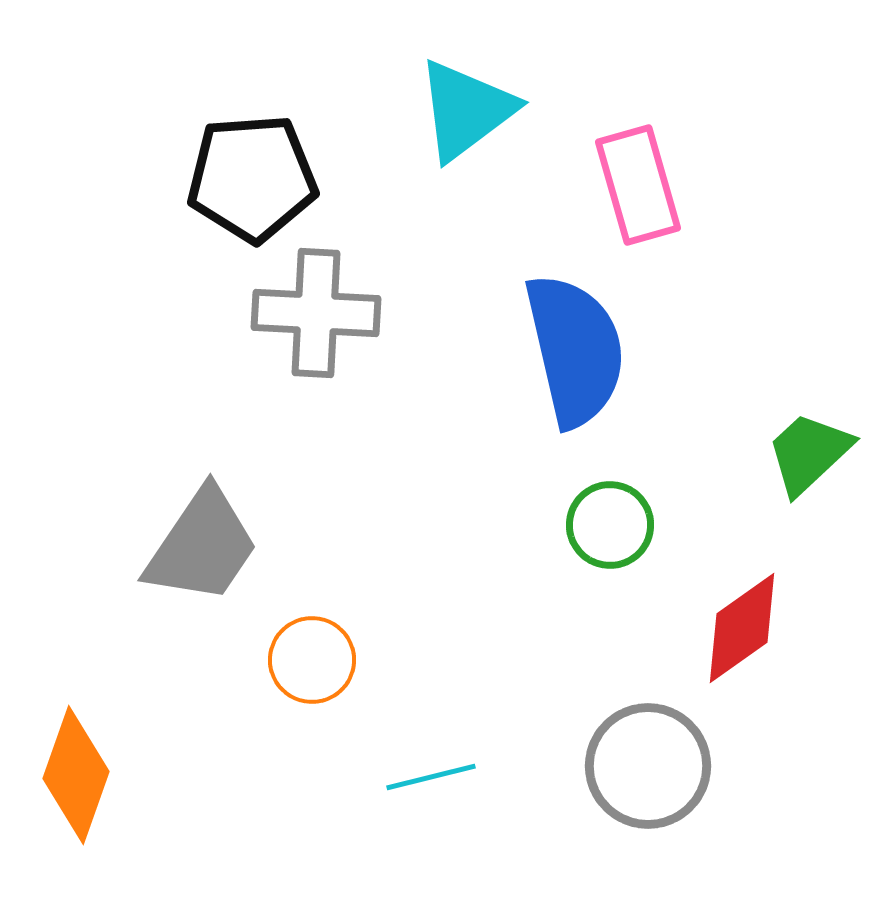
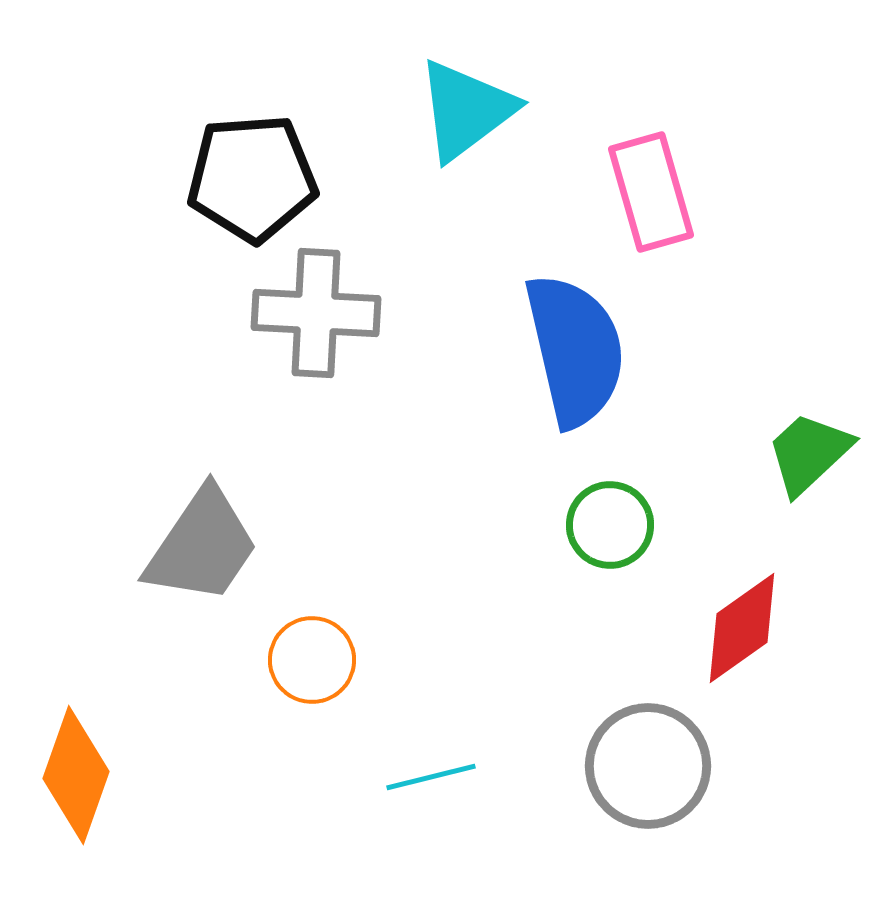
pink rectangle: moved 13 px right, 7 px down
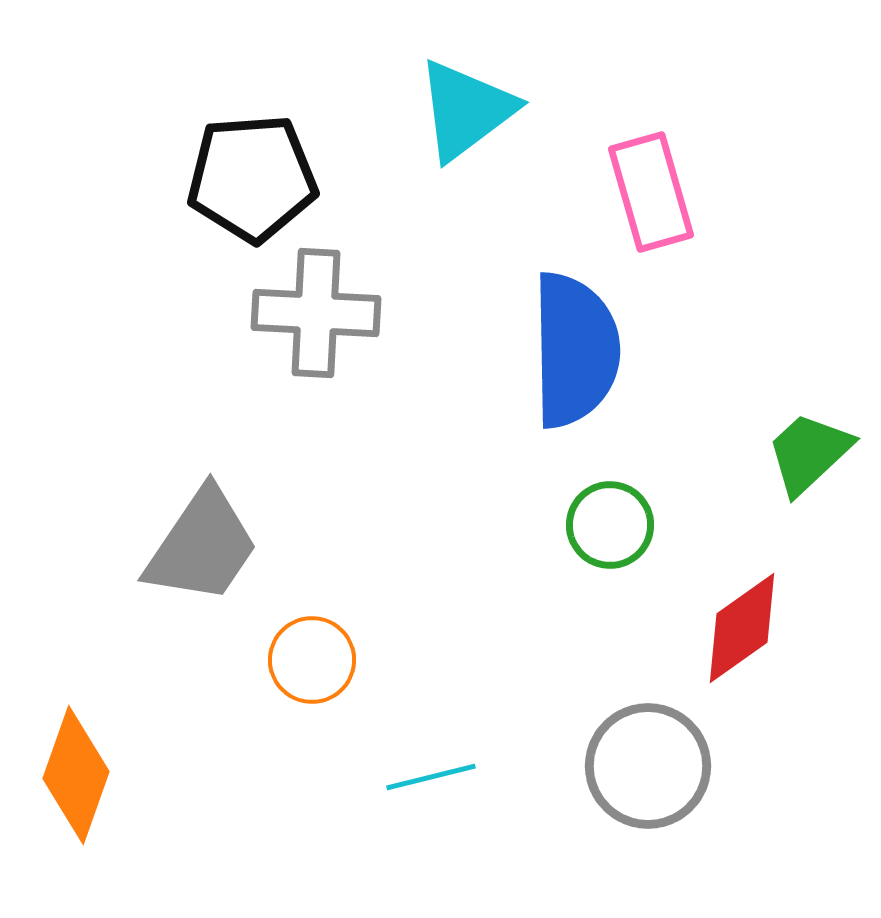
blue semicircle: rotated 12 degrees clockwise
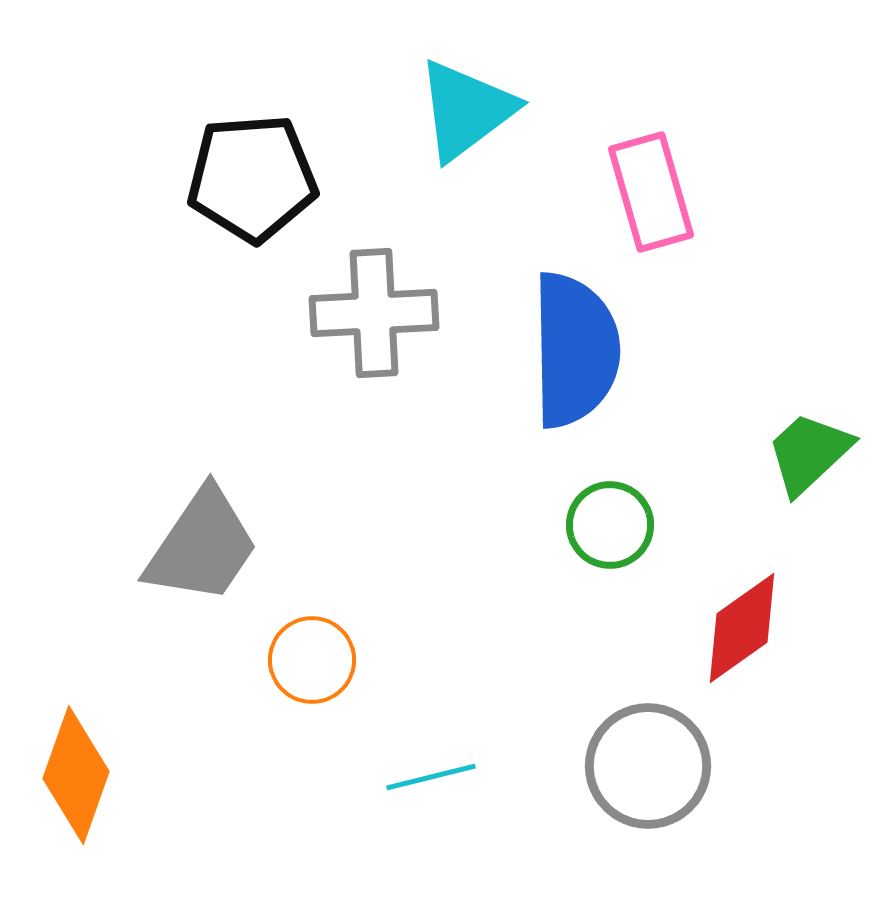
gray cross: moved 58 px right; rotated 6 degrees counterclockwise
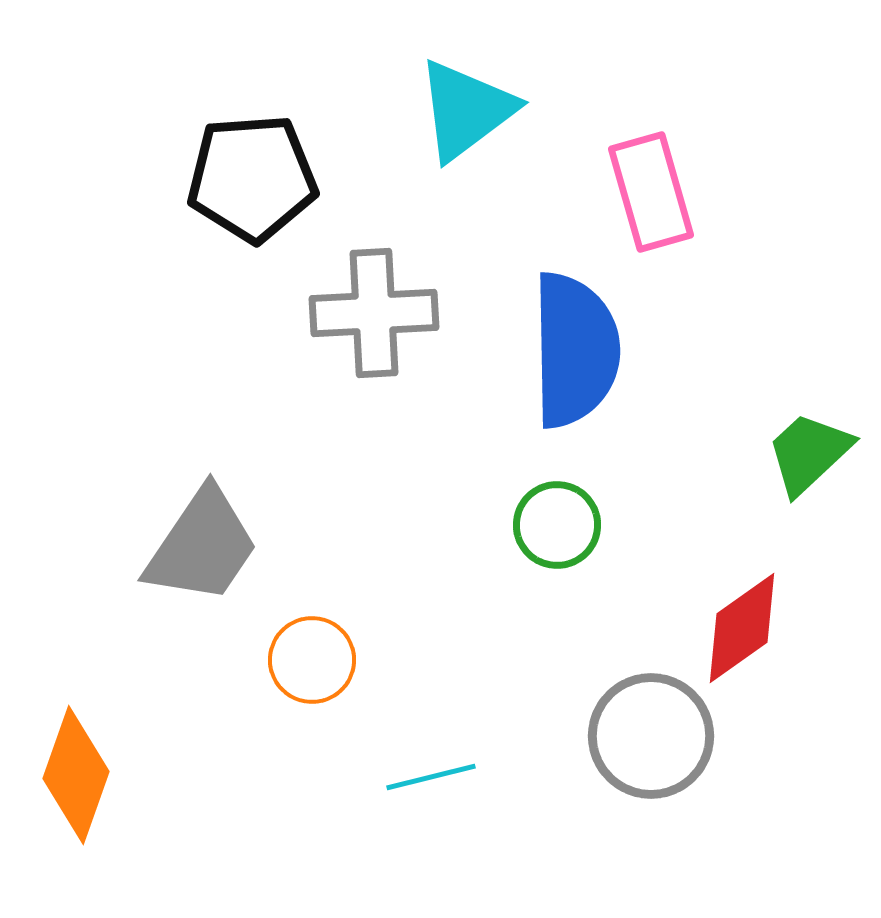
green circle: moved 53 px left
gray circle: moved 3 px right, 30 px up
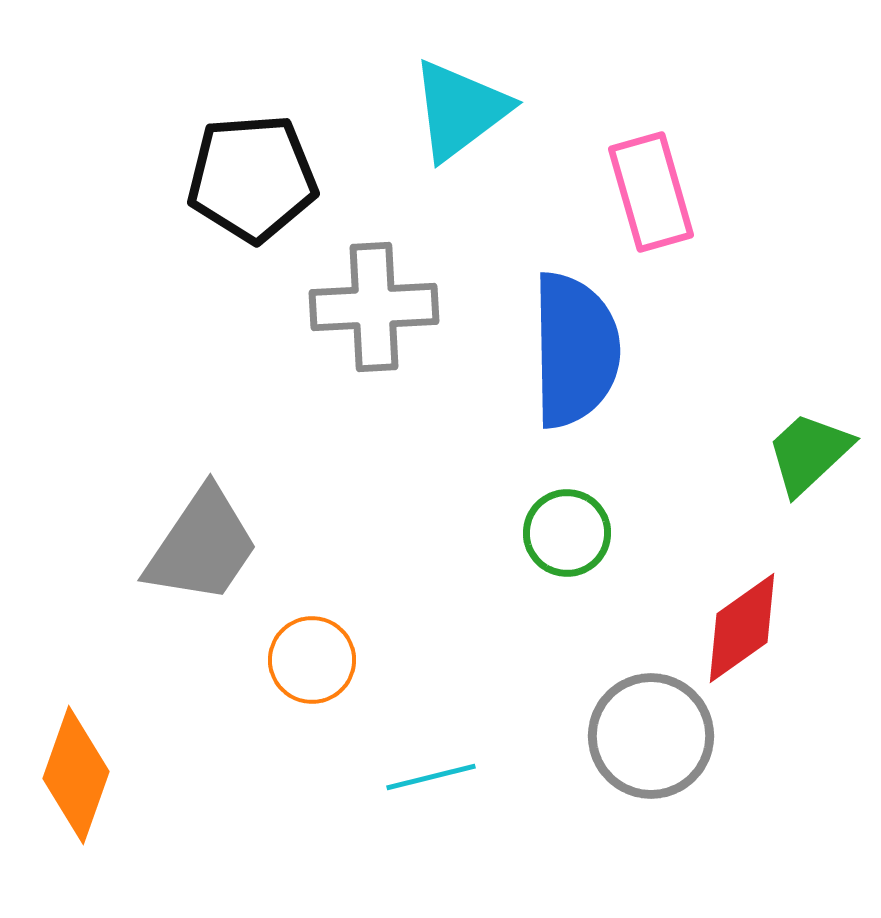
cyan triangle: moved 6 px left
gray cross: moved 6 px up
green circle: moved 10 px right, 8 px down
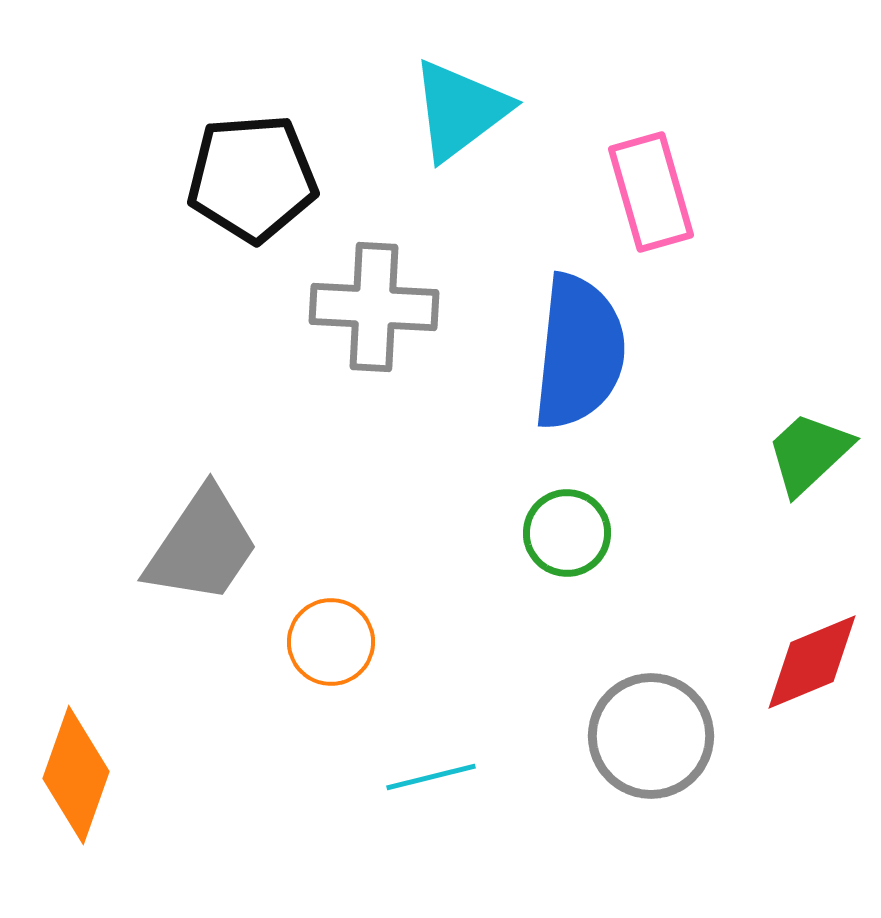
gray cross: rotated 6 degrees clockwise
blue semicircle: moved 4 px right, 2 px down; rotated 7 degrees clockwise
red diamond: moved 70 px right, 34 px down; rotated 13 degrees clockwise
orange circle: moved 19 px right, 18 px up
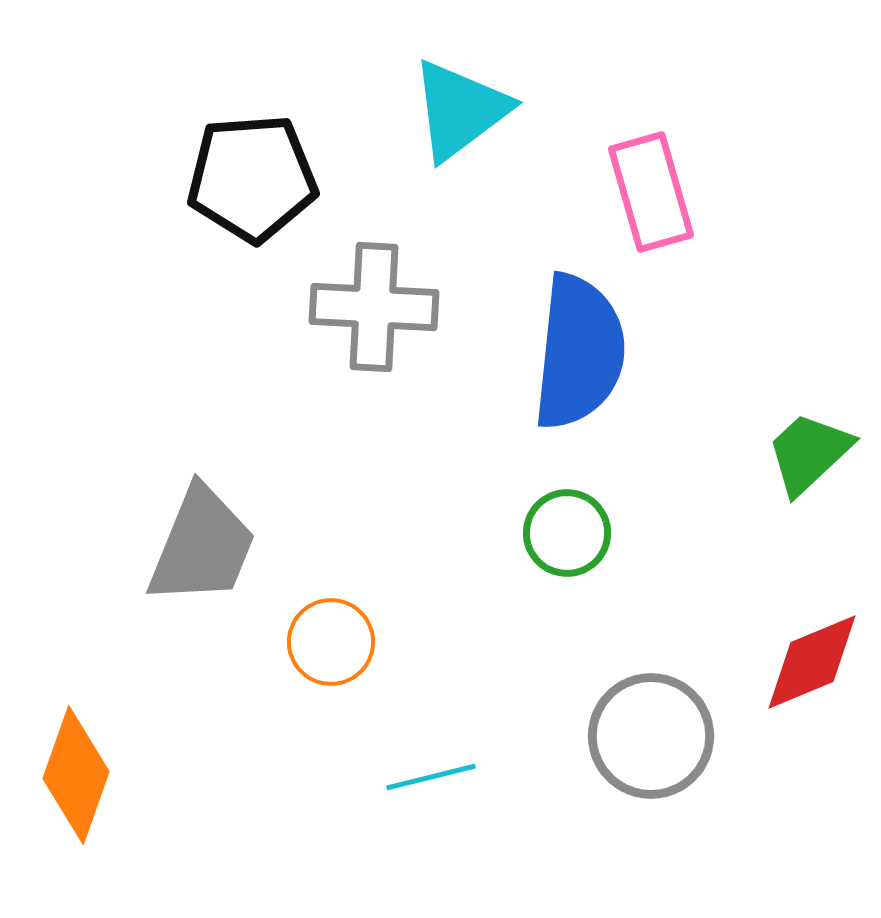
gray trapezoid: rotated 12 degrees counterclockwise
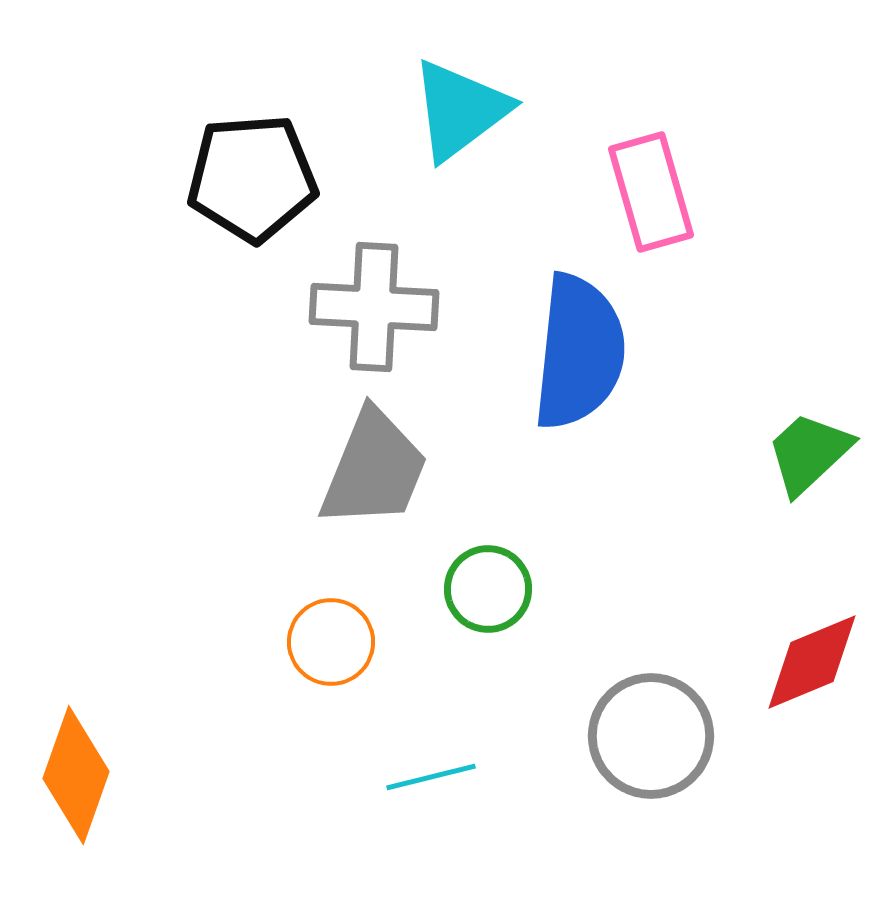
green circle: moved 79 px left, 56 px down
gray trapezoid: moved 172 px right, 77 px up
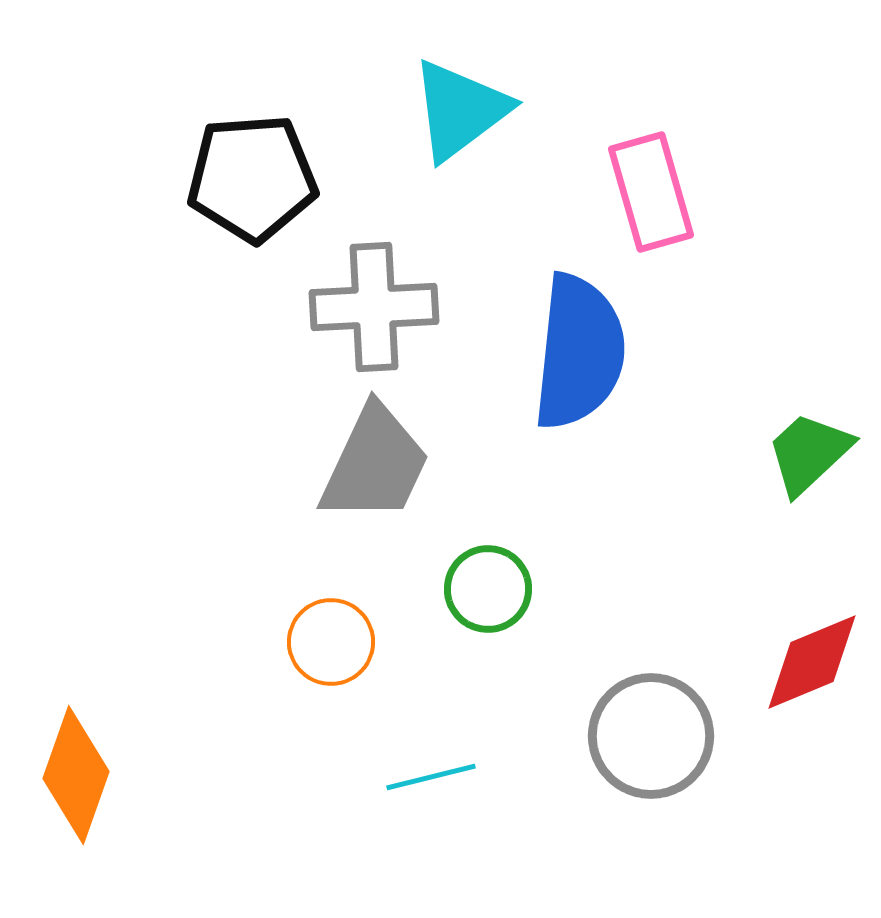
gray cross: rotated 6 degrees counterclockwise
gray trapezoid: moved 1 px right, 5 px up; rotated 3 degrees clockwise
